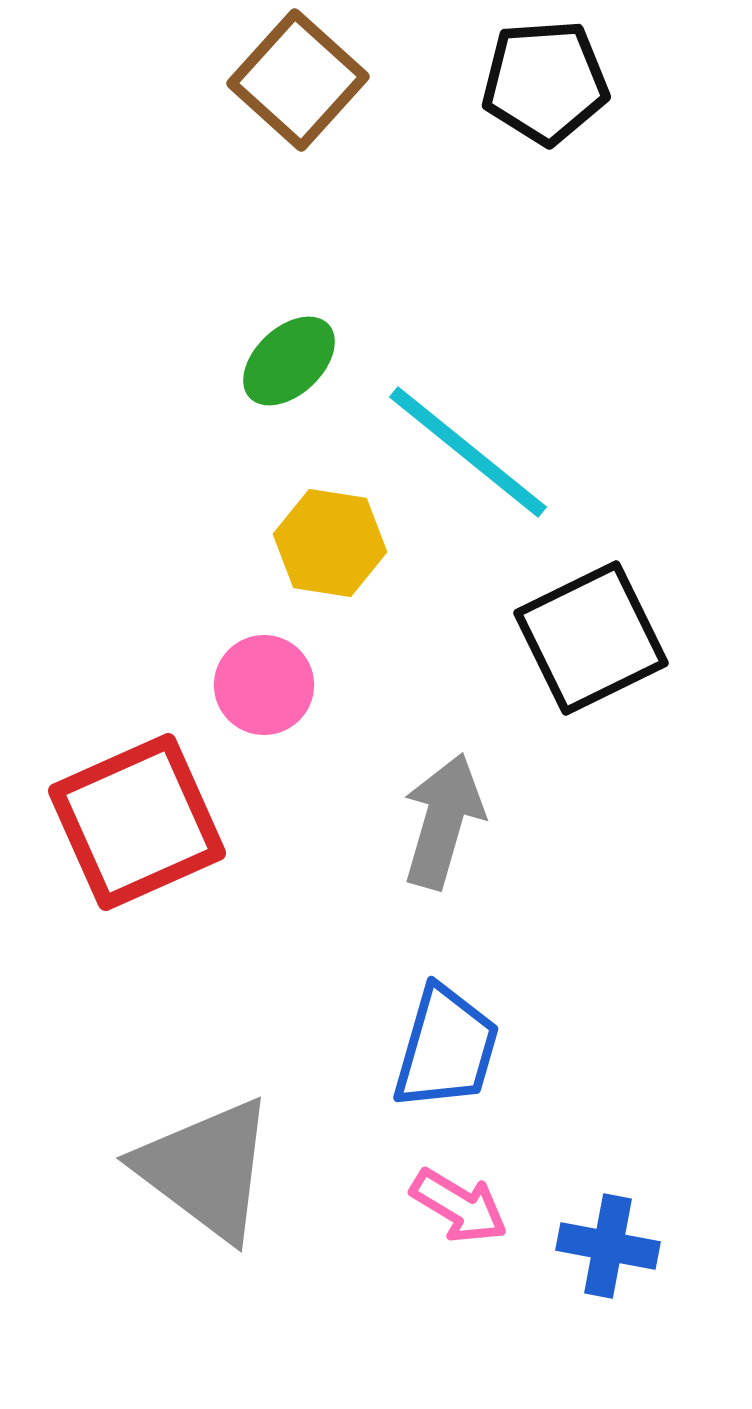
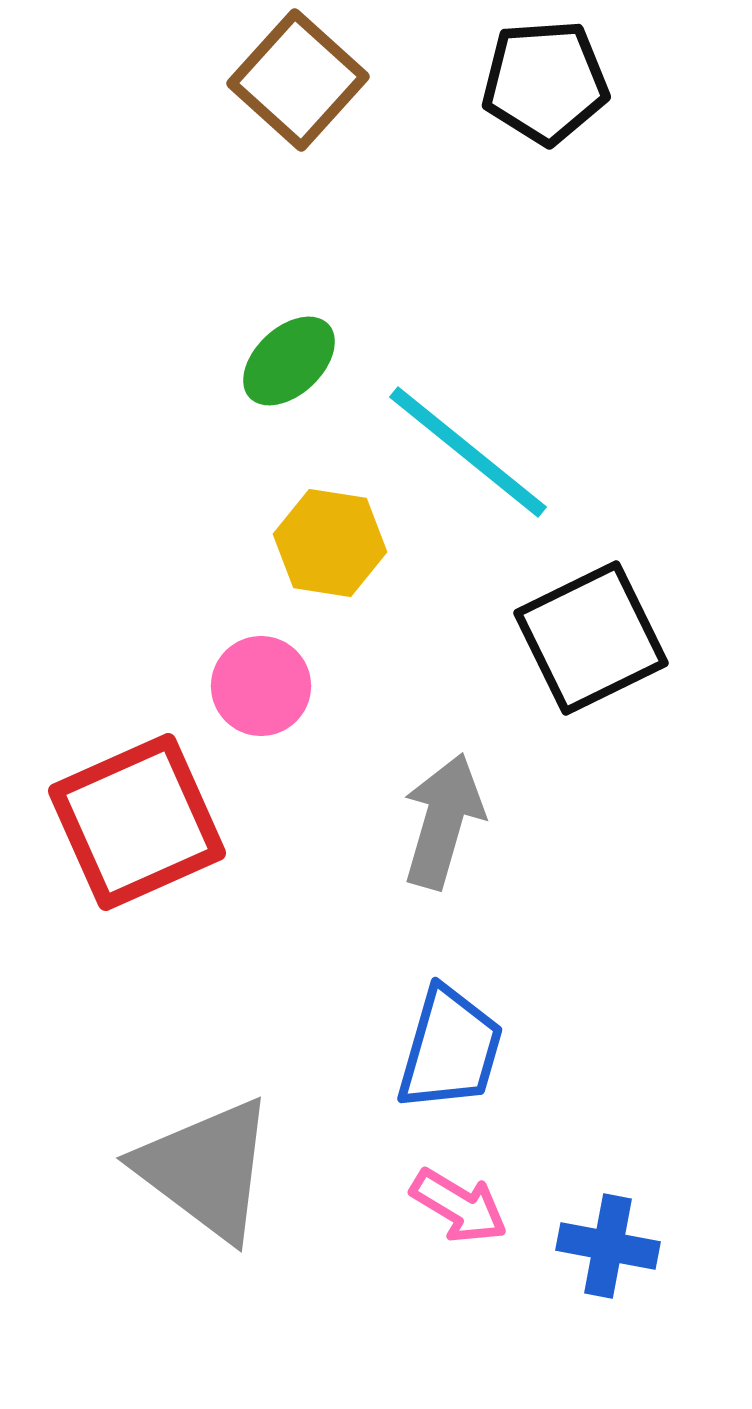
pink circle: moved 3 px left, 1 px down
blue trapezoid: moved 4 px right, 1 px down
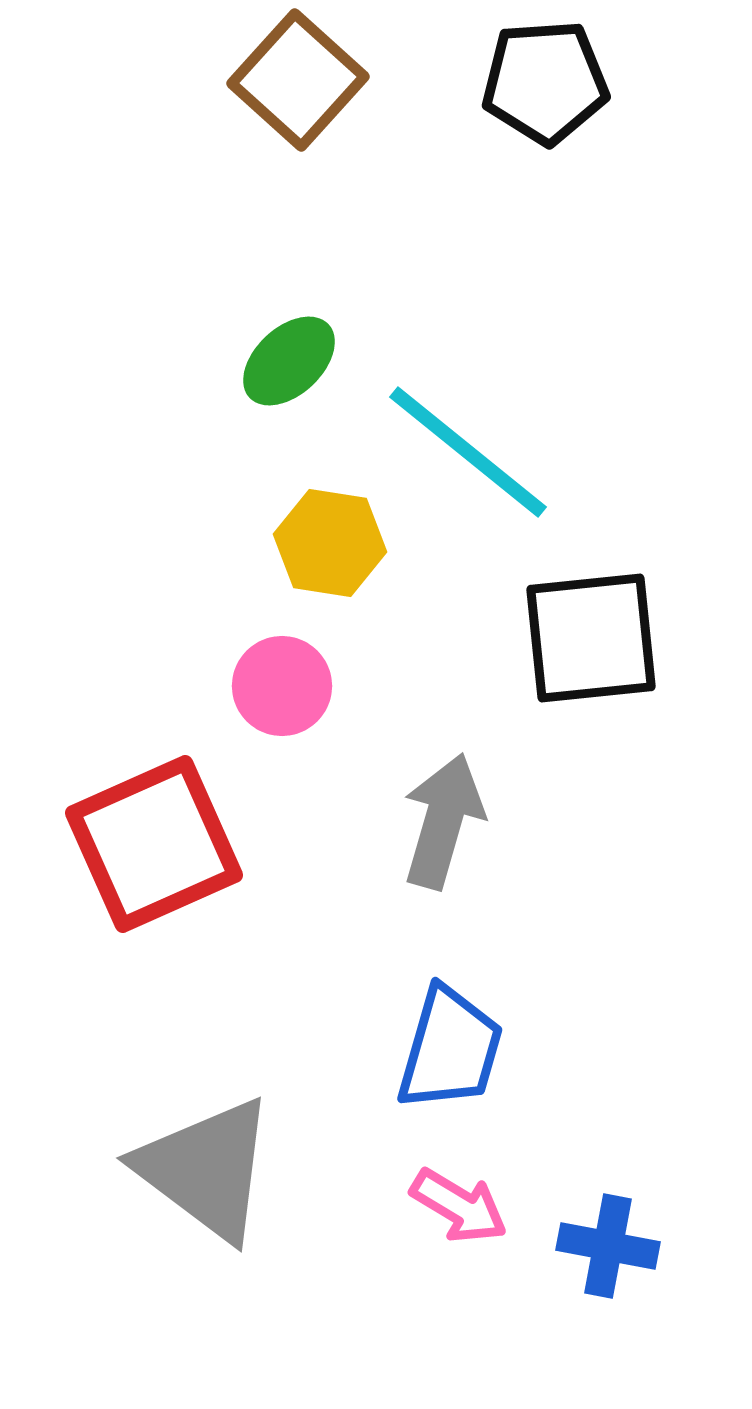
black square: rotated 20 degrees clockwise
pink circle: moved 21 px right
red square: moved 17 px right, 22 px down
